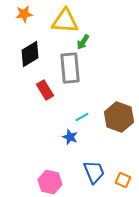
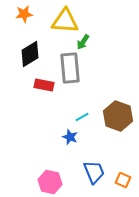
red rectangle: moved 1 px left, 5 px up; rotated 48 degrees counterclockwise
brown hexagon: moved 1 px left, 1 px up
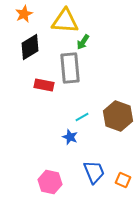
orange star: rotated 18 degrees counterclockwise
black diamond: moved 7 px up
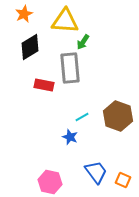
blue trapezoid: moved 2 px right; rotated 15 degrees counterclockwise
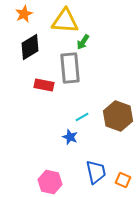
blue trapezoid: rotated 25 degrees clockwise
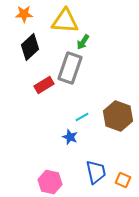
orange star: rotated 24 degrees clockwise
black diamond: rotated 12 degrees counterclockwise
gray rectangle: rotated 24 degrees clockwise
red rectangle: rotated 42 degrees counterclockwise
